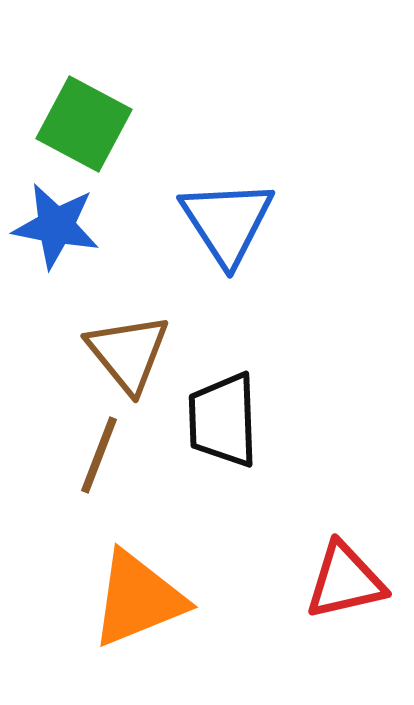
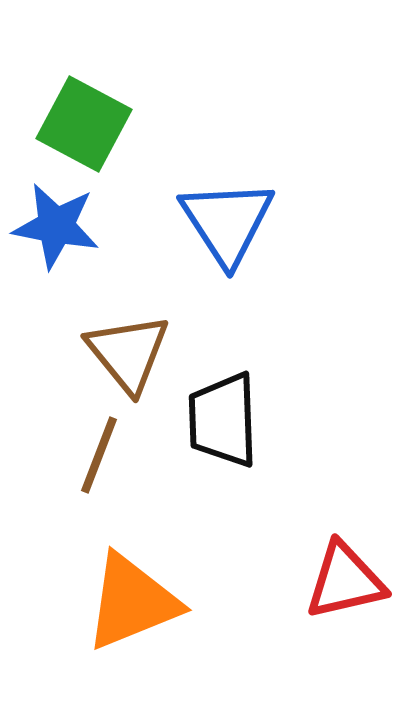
orange triangle: moved 6 px left, 3 px down
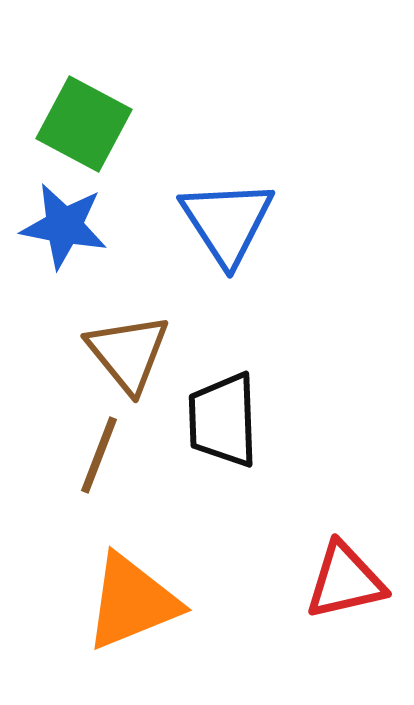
blue star: moved 8 px right
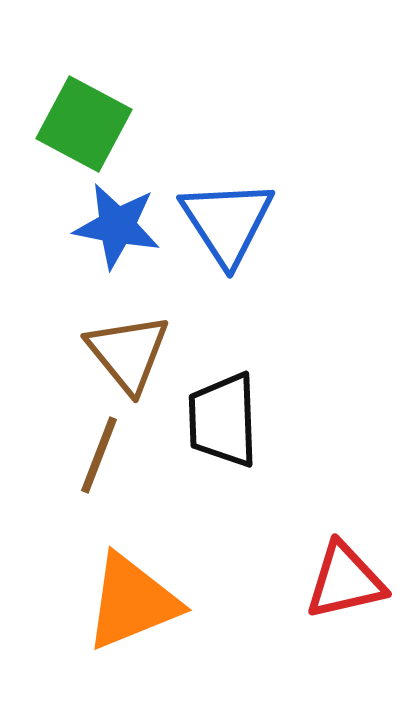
blue star: moved 53 px right
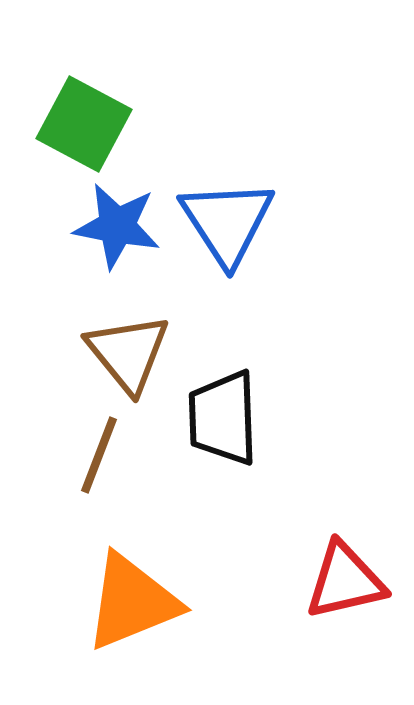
black trapezoid: moved 2 px up
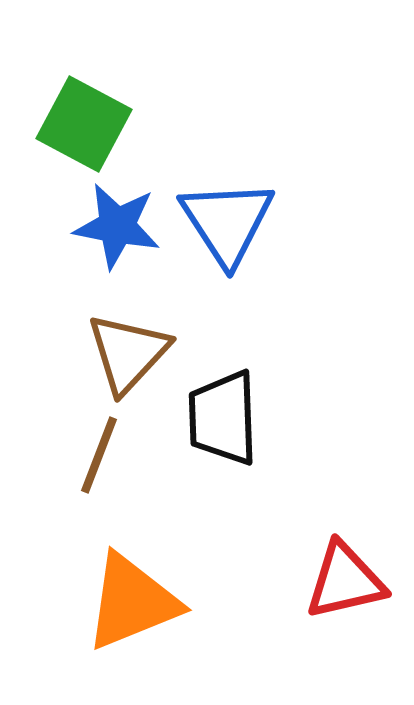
brown triangle: rotated 22 degrees clockwise
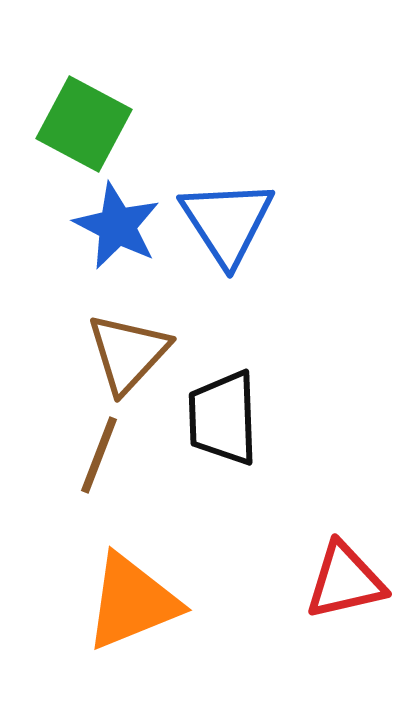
blue star: rotated 16 degrees clockwise
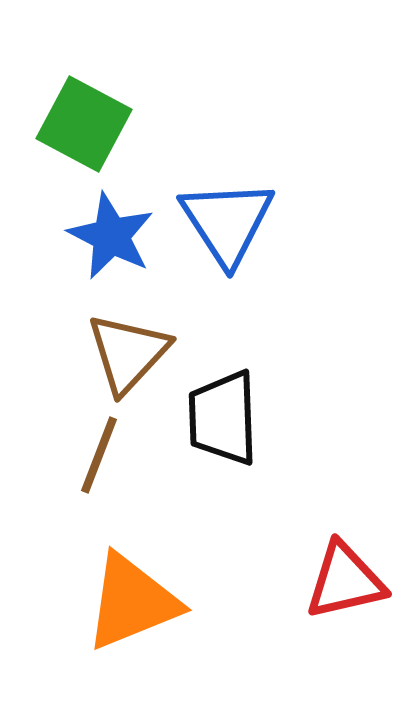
blue star: moved 6 px left, 10 px down
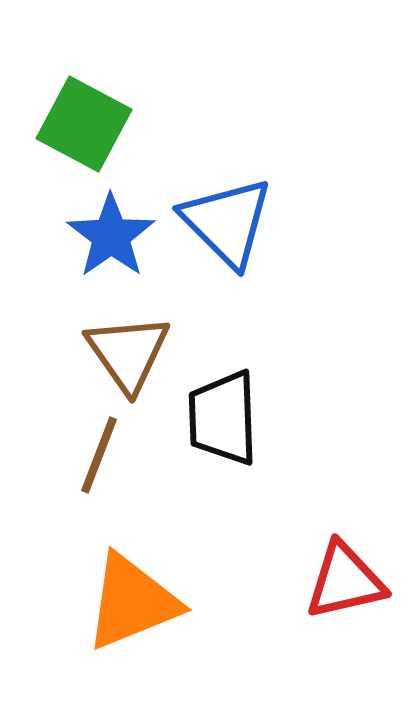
blue triangle: rotated 12 degrees counterclockwise
blue star: rotated 10 degrees clockwise
brown triangle: rotated 18 degrees counterclockwise
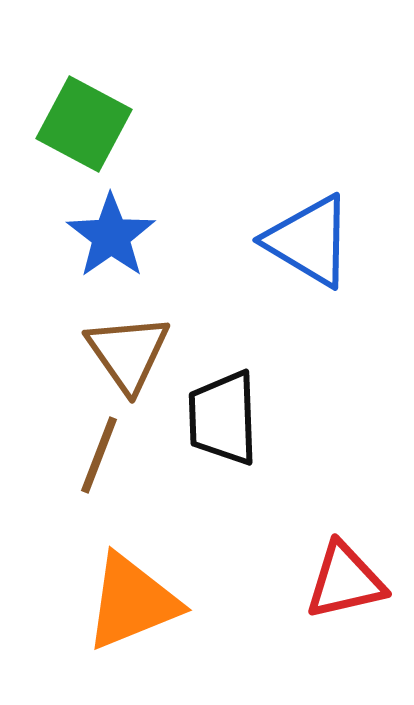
blue triangle: moved 82 px right, 19 px down; rotated 14 degrees counterclockwise
